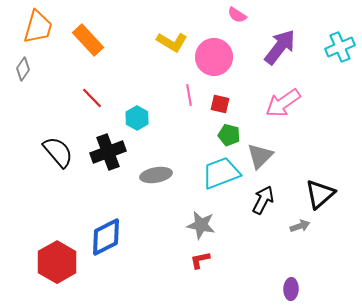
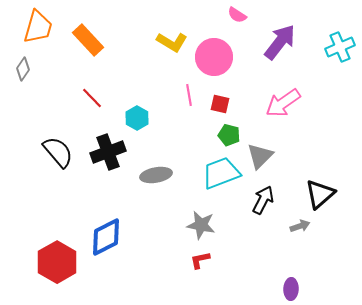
purple arrow: moved 5 px up
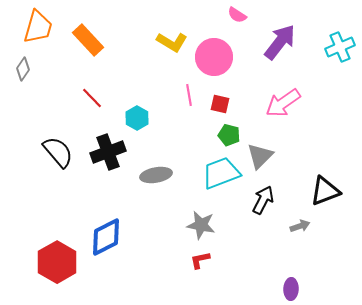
black triangle: moved 5 px right, 3 px up; rotated 20 degrees clockwise
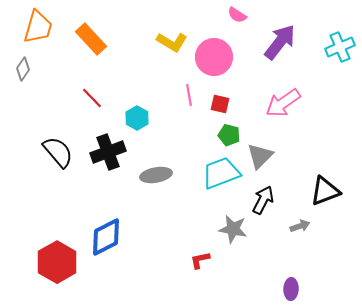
orange rectangle: moved 3 px right, 1 px up
gray star: moved 32 px right, 4 px down
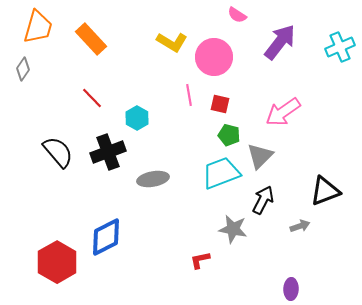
pink arrow: moved 9 px down
gray ellipse: moved 3 px left, 4 px down
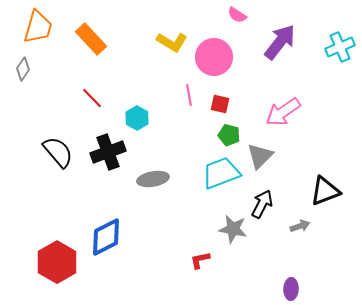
black arrow: moved 1 px left, 4 px down
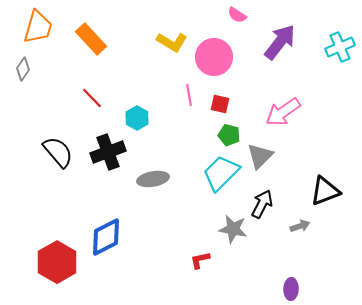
cyan trapezoid: rotated 24 degrees counterclockwise
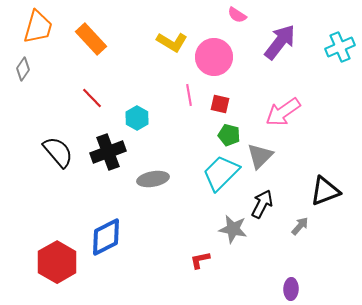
gray arrow: rotated 30 degrees counterclockwise
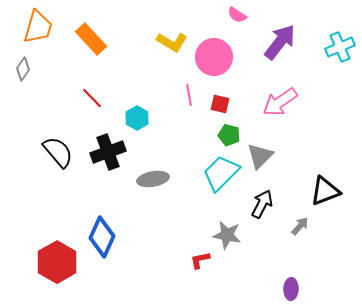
pink arrow: moved 3 px left, 10 px up
gray star: moved 6 px left, 6 px down
blue diamond: moved 4 px left; rotated 39 degrees counterclockwise
